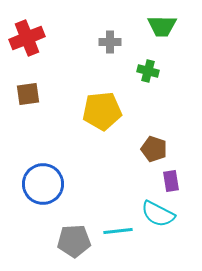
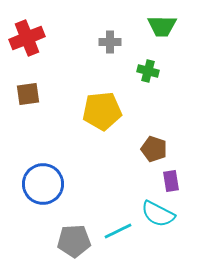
cyan line: rotated 20 degrees counterclockwise
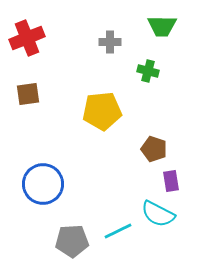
gray pentagon: moved 2 px left
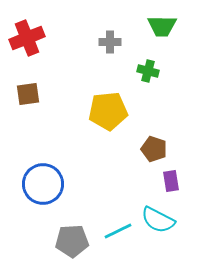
yellow pentagon: moved 6 px right
cyan semicircle: moved 6 px down
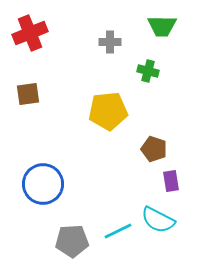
red cross: moved 3 px right, 5 px up
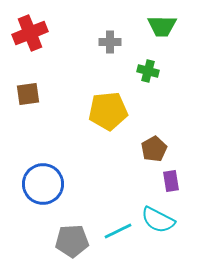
brown pentagon: rotated 25 degrees clockwise
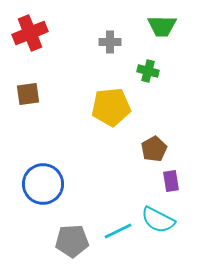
yellow pentagon: moved 3 px right, 4 px up
